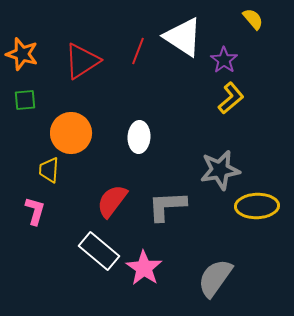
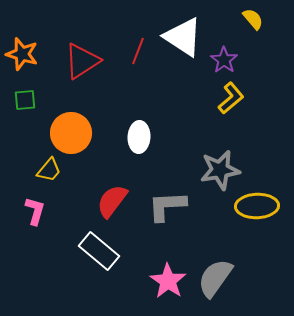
yellow trapezoid: rotated 144 degrees counterclockwise
pink star: moved 24 px right, 13 px down
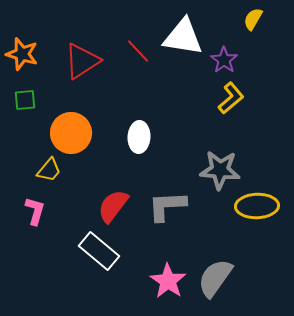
yellow semicircle: rotated 110 degrees counterclockwise
white triangle: rotated 24 degrees counterclockwise
red line: rotated 64 degrees counterclockwise
gray star: rotated 15 degrees clockwise
red semicircle: moved 1 px right, 5 px down
